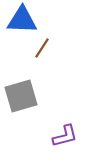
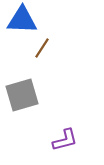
gray square: moved 1 px right, 1 px up
purple L-shape: moved 4 px down
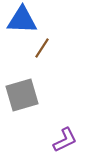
purple L-shape: rotated 12 degrees counterclockwise
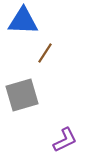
blue triangle: moved 1 px right, 1 px down
brown line: moved 3 px right, 5 px down
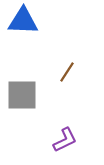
brown line: moved 22 px right, 19 px down
gray square: rotated 16 degrees clockwise
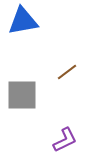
blue triangle: rotated 12 degrees counterclockwise
brown line: rotated 20 degrees clockwise
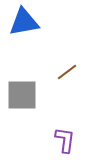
blue triangle: moved 1 px right, 1 px down
purple L-shape: rotated 56 degrees counterclockwise
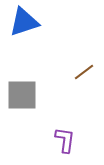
blue triangle: rotated 8 degrees counterclockwise
brown line: moved 17 px right
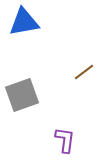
blue triangle: rotated 8 degrees clockwise
gray square: rotated 20 degrees counterclockwise
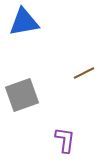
brown line: moved 1 px down; rotated 10 degrees clockwise
